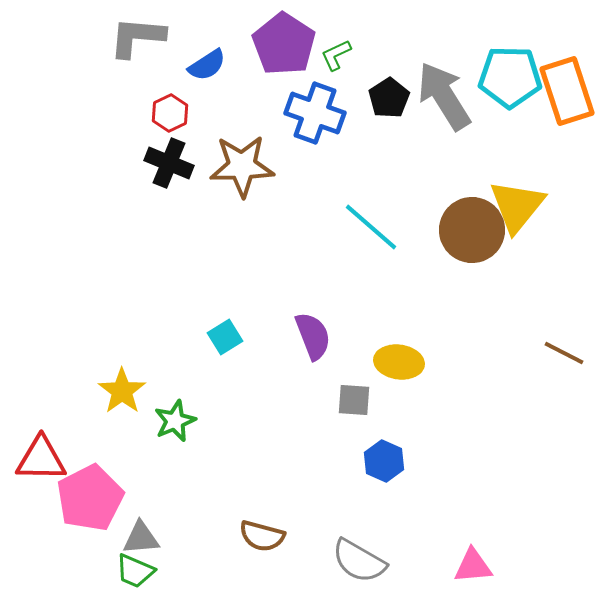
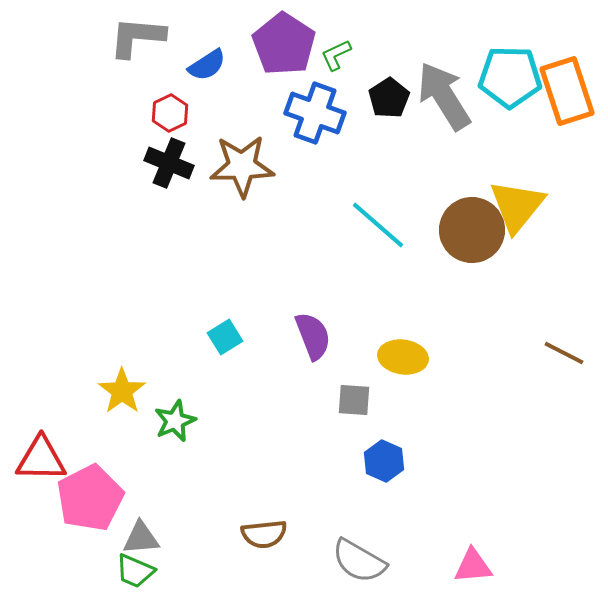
cyan line: moved 7 px right, 2 px up
yellow ellipse: moved 4 px right, 5 px up
brown semicircle: moved 2 px right, 2 px up; rotated 21 degrees counterclockwise
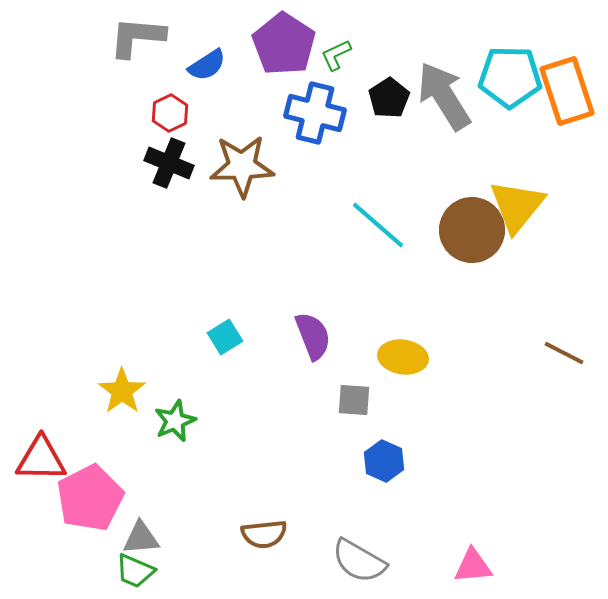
blue cross: rotated 6 degrees counterclockwise
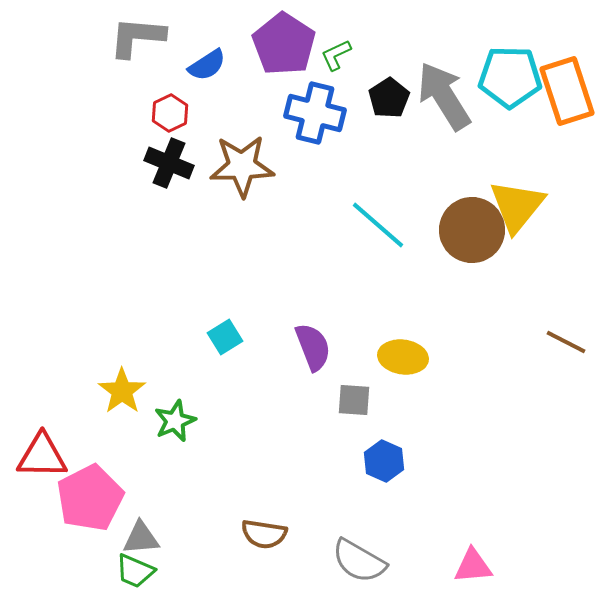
purple semicircle: moved 11 px down
brown line: moved 2 px right, 11 px up
red triangle: moved 1 px right, 3 px up
brown semicircle: rotated 15 degrees clockwise
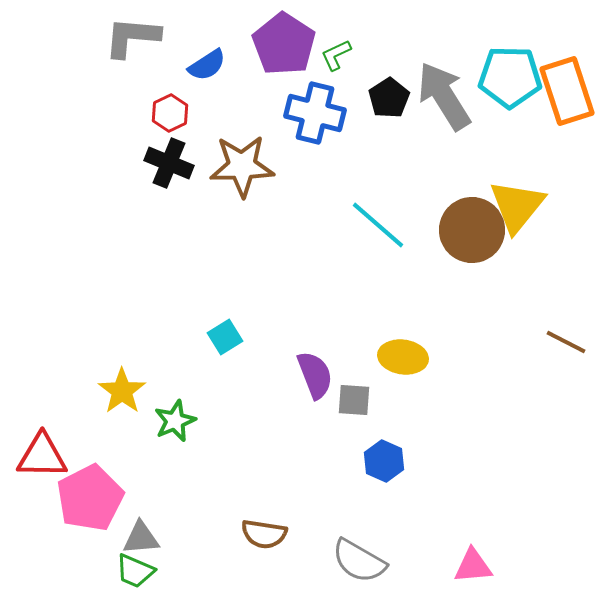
gray L-shape: moved 5 px left
purple semicircle: moved 2 px right, 28 px down
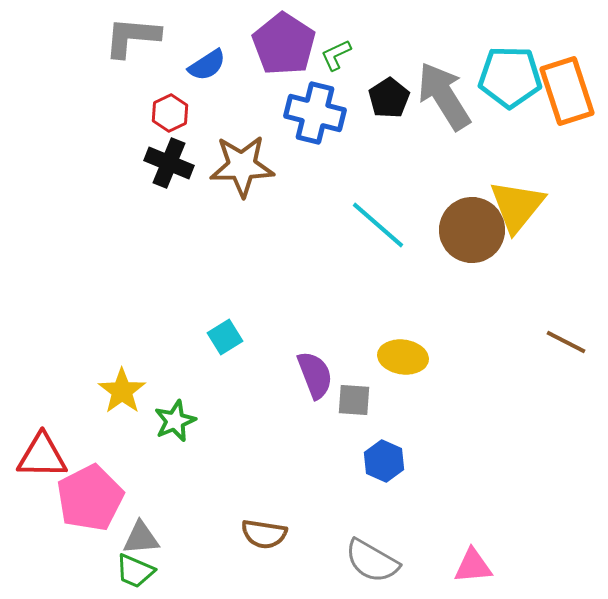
gray semicircle: moved 13 px right
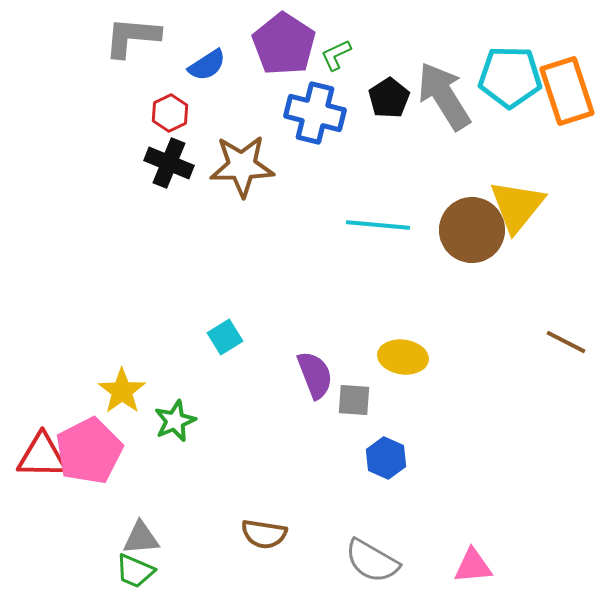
cyan line: rotated 36 degrees counterclockwise
blue hexagon: moved 2 px right, 3 px up
pink pentagon: moved 1 px left, 47 px up
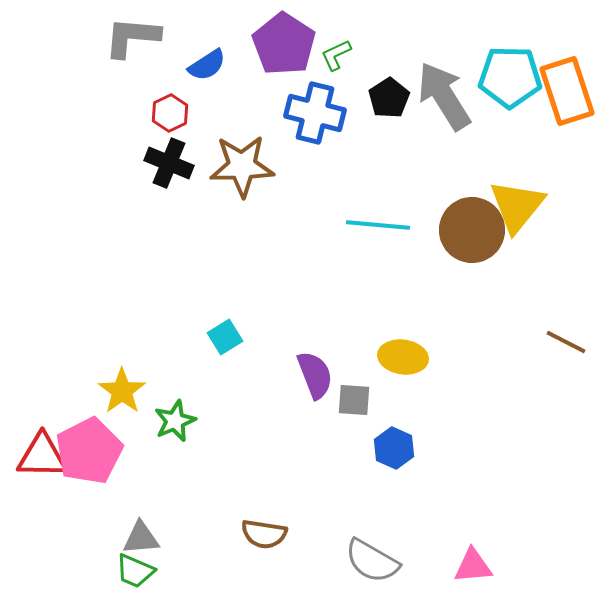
blue hexagon: moved 8 px right, 10 px up
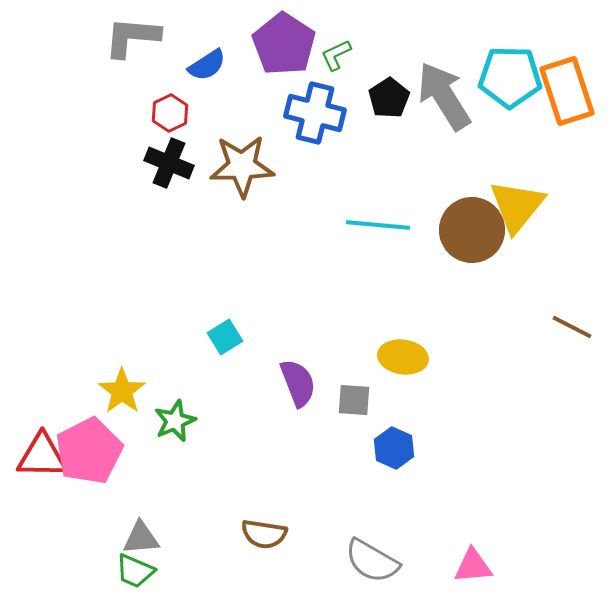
brown line: moved 6 px right, 15 px up
purple semicircle: moved 17 px left, 8 px down
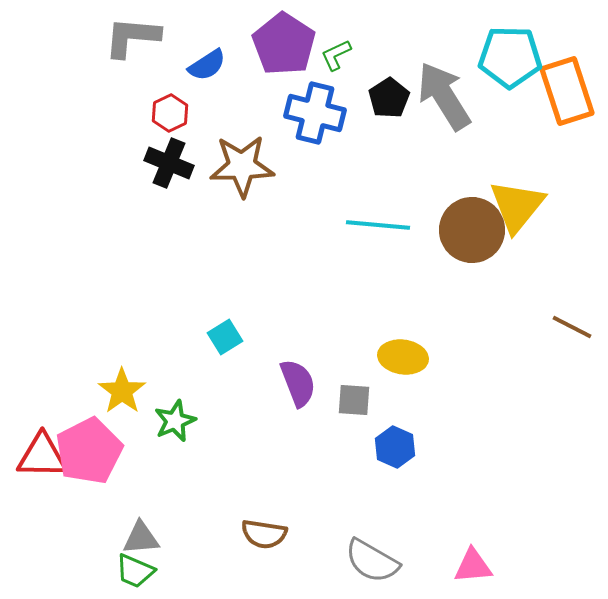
cyan pentagon: moved 20 px up
blue hexagon: moved 1 px right, 1 px up
